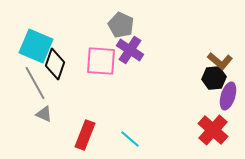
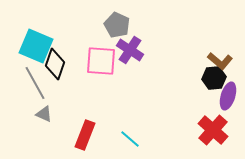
gray pentagon: moved 4 px left
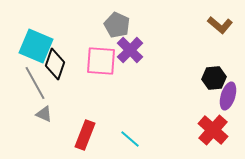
purple cross: rotated 12 degrees clockwise
brown L-shape: moved 36 px up
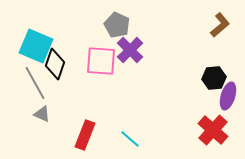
brown L-shape: rotated 80 degrees counterclockwise
gray triangle: moved 2 px left
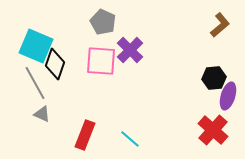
gray pentagon: moved 14 px left, 3 px up
